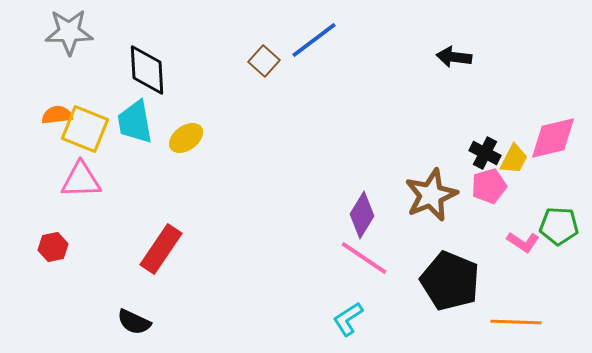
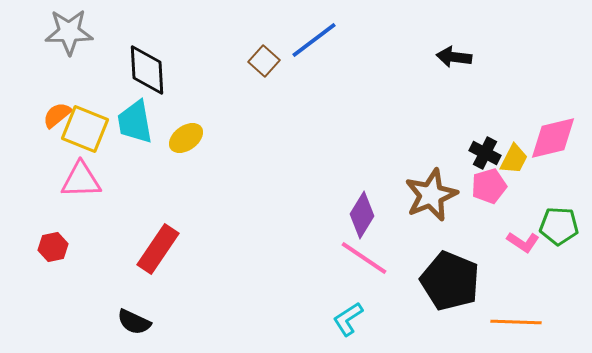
orange semicircle: rotated 32 degrees counterclockwise
red rectangle: moved 3 px left
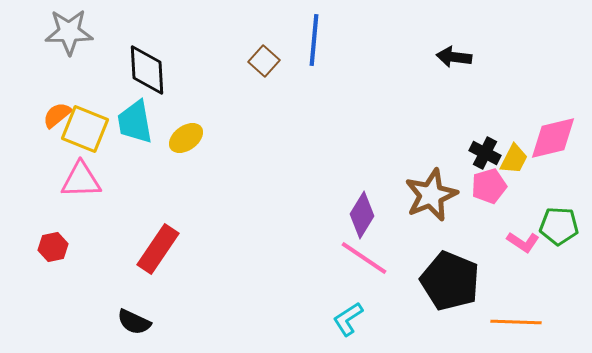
blue line: rotated 48 degrees counterclockwise
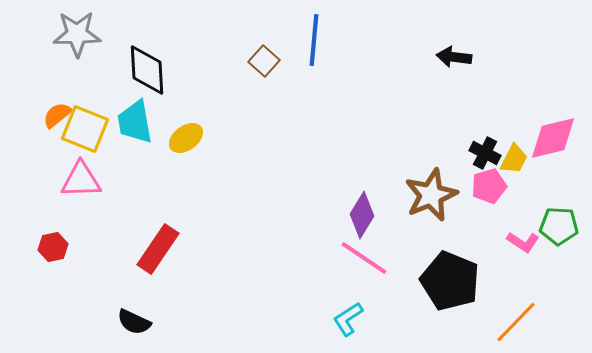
gray star: moved 8 px right, 2 px down
orange line: rotated 48 degrees counterclockwise
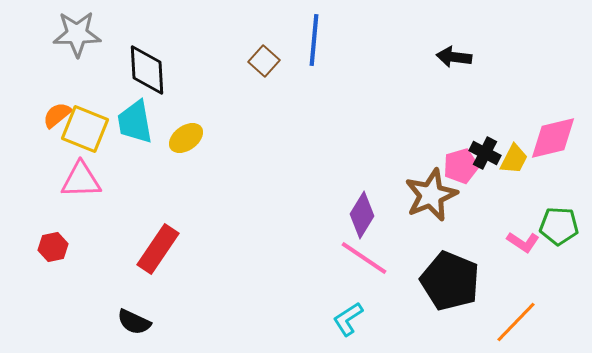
pink pentagon: moved 28 px left, 20 px up
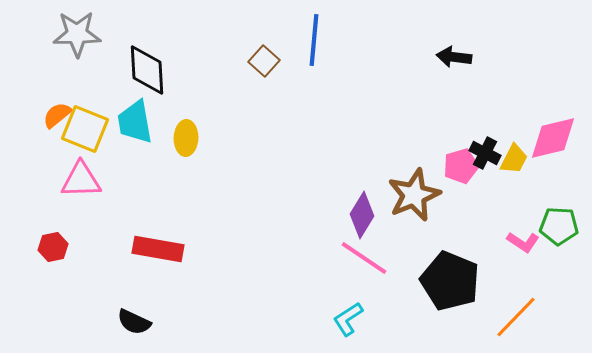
yellow ellipse: rotated 52 degrees counterclockwise
brown star: moved 17 px left
red rectangle: rotated 66 degrees clockwise
orange line: moved 5 px up
